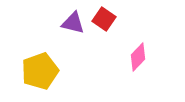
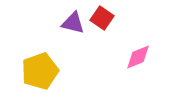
red square: moved 2 px left, 1 px up
pink diamond: rotated 24 degrees clockwise
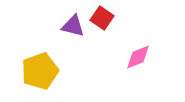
purple triangle: moved 3 px down
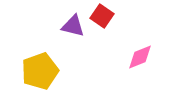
red square: moved 2 px up
pink diamond: moved 2 px right
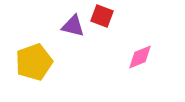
red square: rotated 15 degrees counterclockwise
yellow pentagon: moved 6 px left, 9 px up
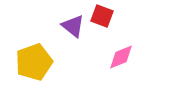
purple triangle: rotated 25 degrees clockwise
pink diamond: moved 19 px left
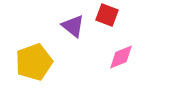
red square: moved 5 px right, 1 px up
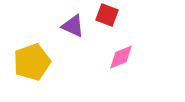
purple triangle: rotated 15 degrees counterclockwise
yellow pentagon: moved 2 px left
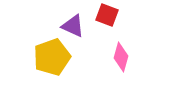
pink diamond: rotated 52 degrees counterclockwise
yellow pentagon: moved 20 px right, 5 px up
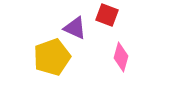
purple triangle: moved 2 px right, 2 px down
